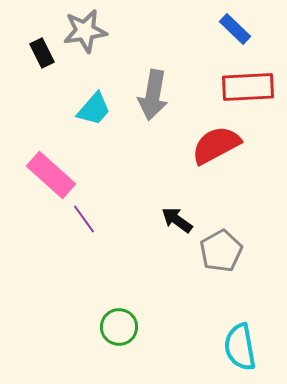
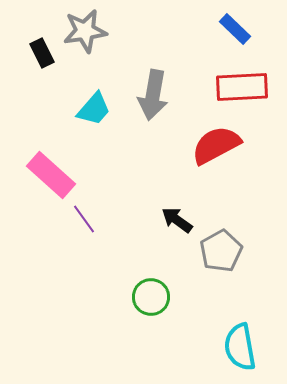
red rectangle: moved 6 px left
green circle: moved 32 px right, 30 px up
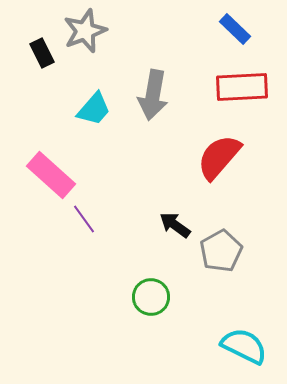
gray star: rotated 12 degrees counterclockwise
red semicircle: moved 3 px right, 12 px down; rotated 21 degrees counterclockwise
black arrow: moved 2 px left, 5 px down
cyan semicircle: moved 4 px right, 1 px up; rotated 126 degrees clockwise
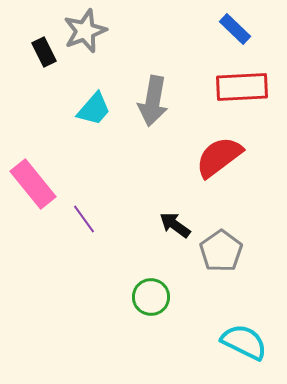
black rectangle: moved 2 px right, 1 px up
gray arrow: moved 6 px down
red semicircle: rotated 12 degrees clockwise
pink rectangle: moved 18 px left, 9 px down; rotated 9 degrees clockwise
gray pentagon: rotated 6 degrees counterclockwise
cyan semicircle: moved 4 px up
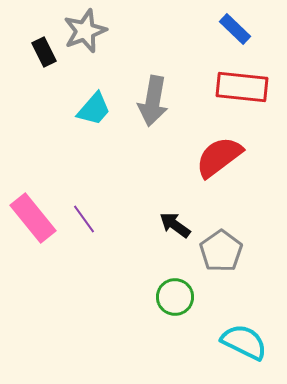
red rectangle: rotated 9 degrees clockwise
pink rectangle: moved 34 px down
green circle: moved 24 px right
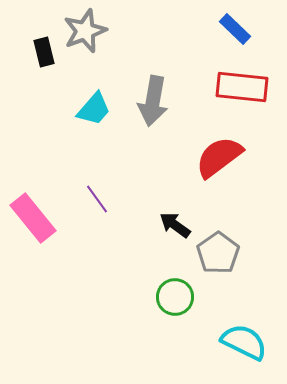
black rectangle: rotated 12 degrees clockwise
purple line: moved 13 px right, 20 px up
gray pentagon: moved 3 px left, 2 px down
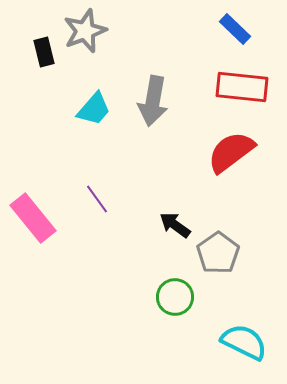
red semicircle: moved 12 px right, 5 px up
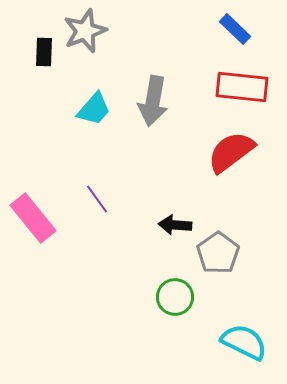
black rectangle: rotated 16 degrees clockwise
black arrow: rotated 32 degrees counterclockwise
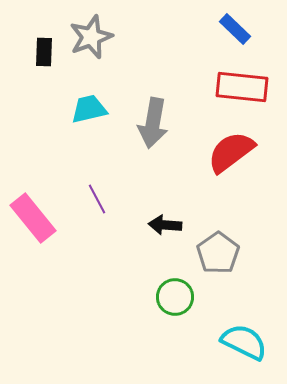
gray star: moved 6 px right, 6 px down
gray arrow: moved 22 px down
cyan trapezoid: moved 5 px left; rotated 144 degrees counterclockwise
purple line: rotated 8 degrees clockwise
black arrow: moved 10 px left
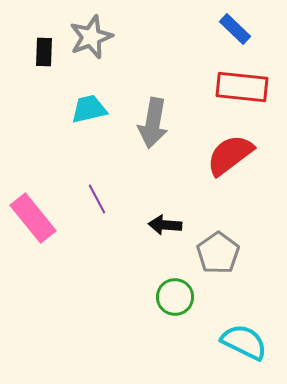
red semicircle: moved 1 px left, 3 px down
